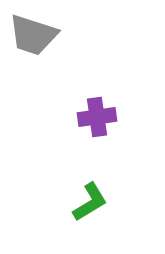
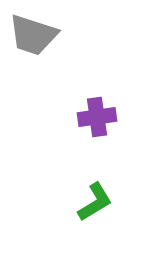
green L-shape: moved 5 px right
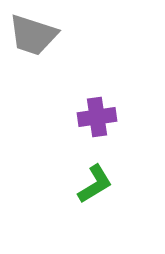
green L-shape: moved 18 px up
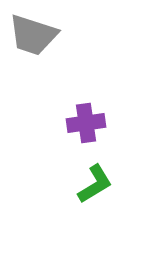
purple cross: moved 11 px left, 6 px down
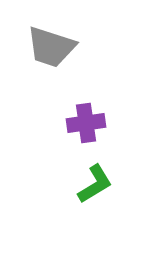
gray trapezoid: moved 18 px right, 12 px down
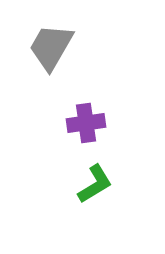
gray trapezoid: rotated 102 degrees clockwise
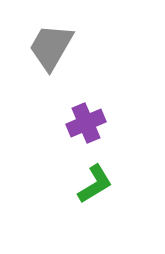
purple cross: rotated 15 degrees counterclockwise
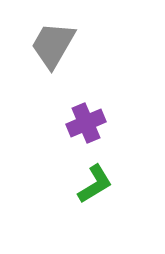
gray trapezoid: moved 2 px right, 2 px up
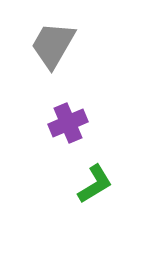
purple cross: moved 18 px left
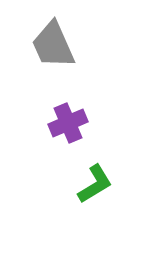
gray trapezoid: rotated 54 degrees counterclockwise
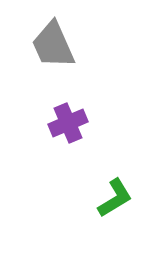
green L-shape: moved 20 px right, 14 px down
